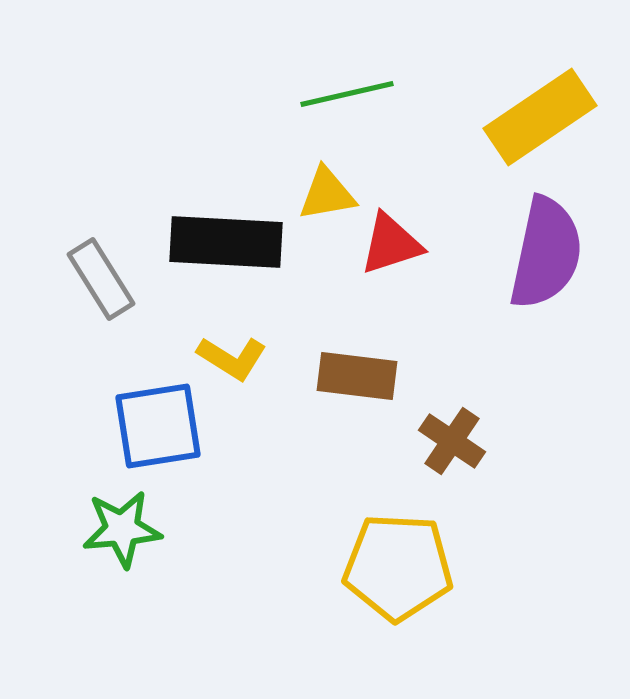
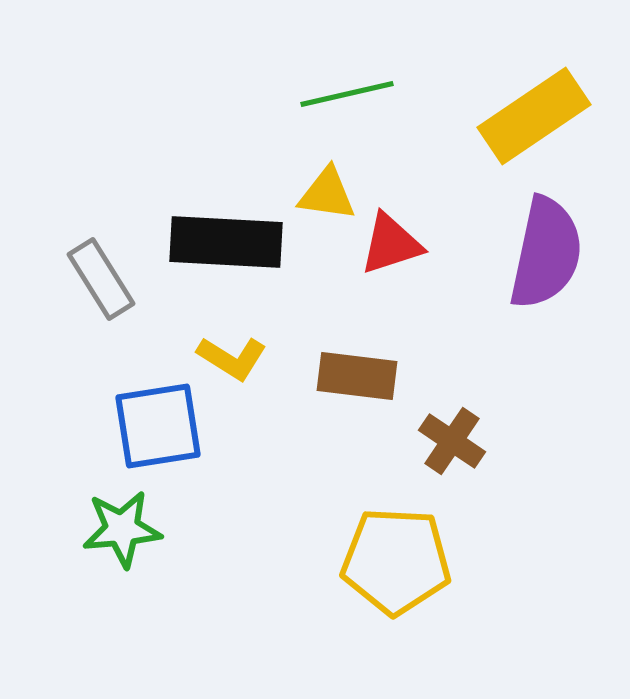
yellow rectangle: moved 6 px left, 1 px up
yellow triangle: rotated 18 degrees clockwise
yellow pentagon: moved 2 px left, 6 px up
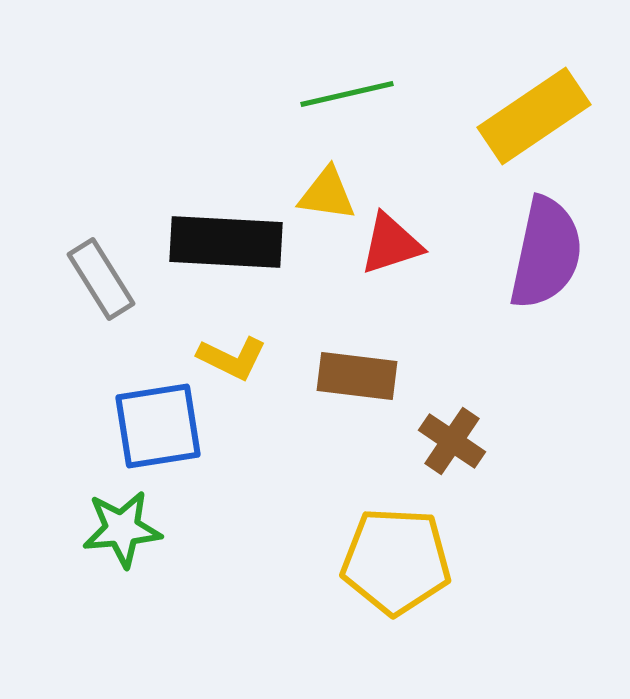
yellow L-shape: rotated 6 degrees counterclockwise
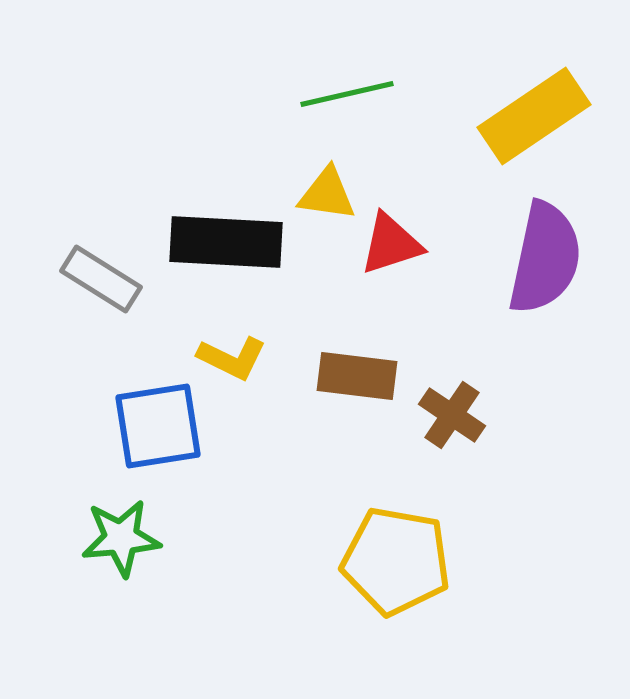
purple semicircle: moved 1 px left, 5 px down
gray rectangle: rotated 26 degrees counterclockwise
brown cross: moved 26 px up
green star: moved 1 px left, 9 px down
yellow pentagon: rotated 7 degrees clockwise
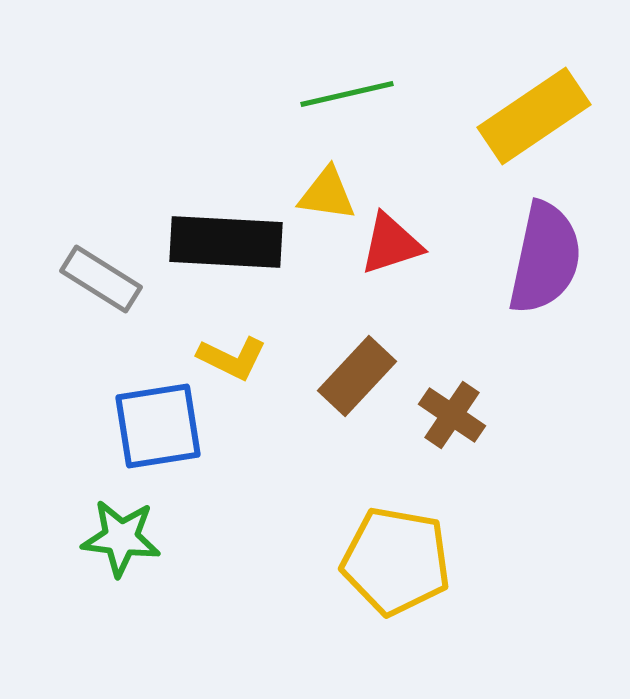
brown rectangle: rotated 54 degrees counterclockwise
green star: rotated 12 degrees clockwise
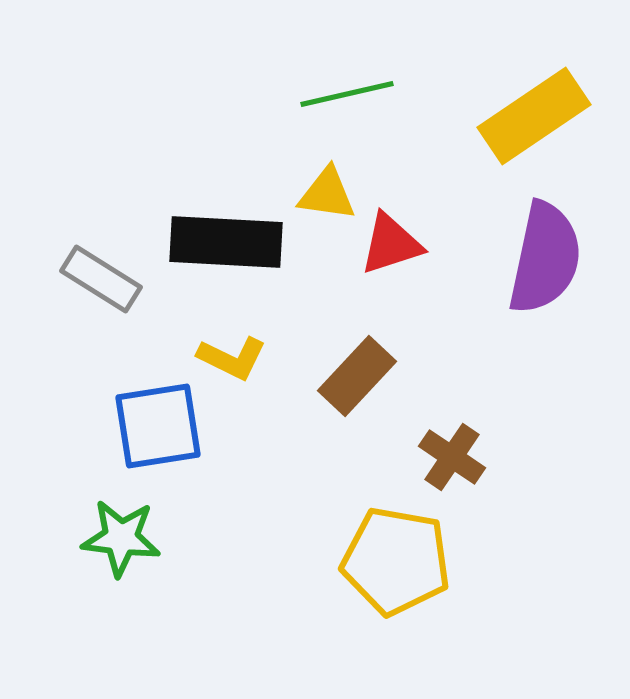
brown cross: moved 42 px down
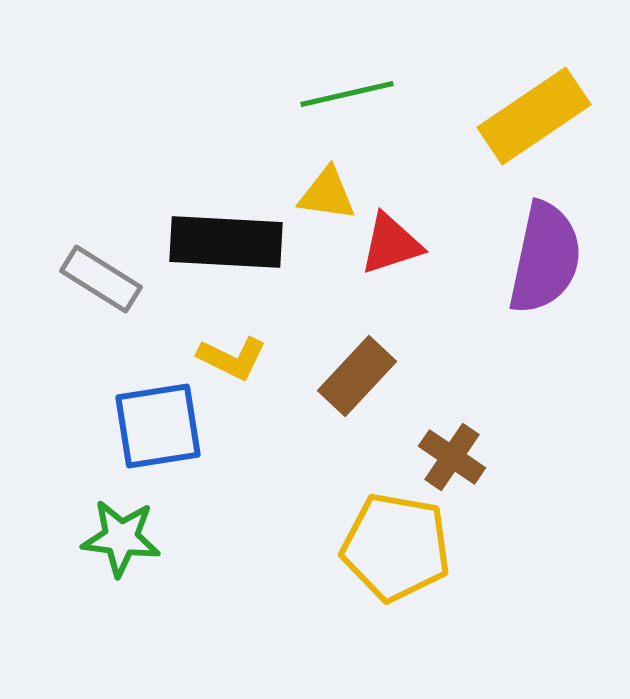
yellow pentagon: moved 14 px up
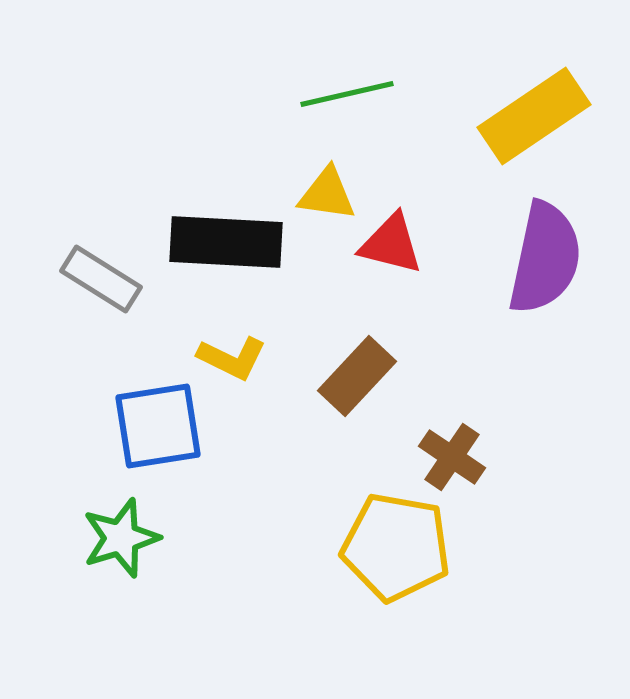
red triangle: rotated 32 degrees clockwise
green star: rotated 24 degrees counterclockwise
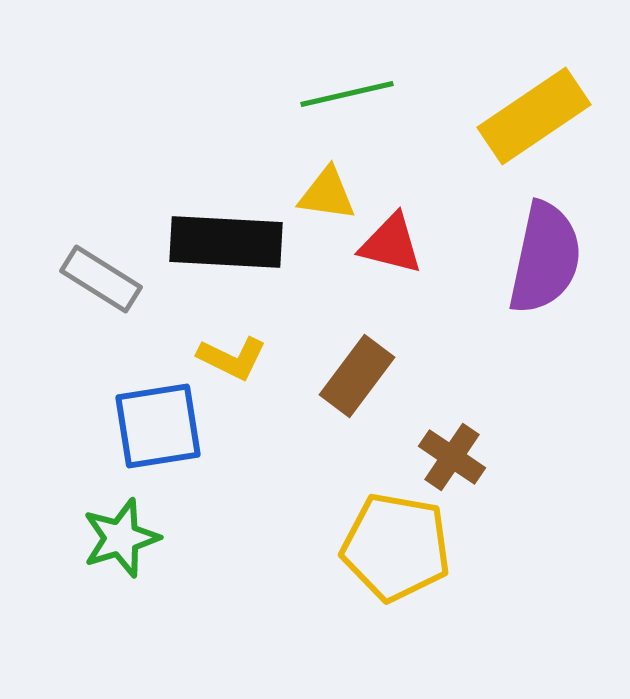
brown rectangle: rotated 6 degrees counterclockwise
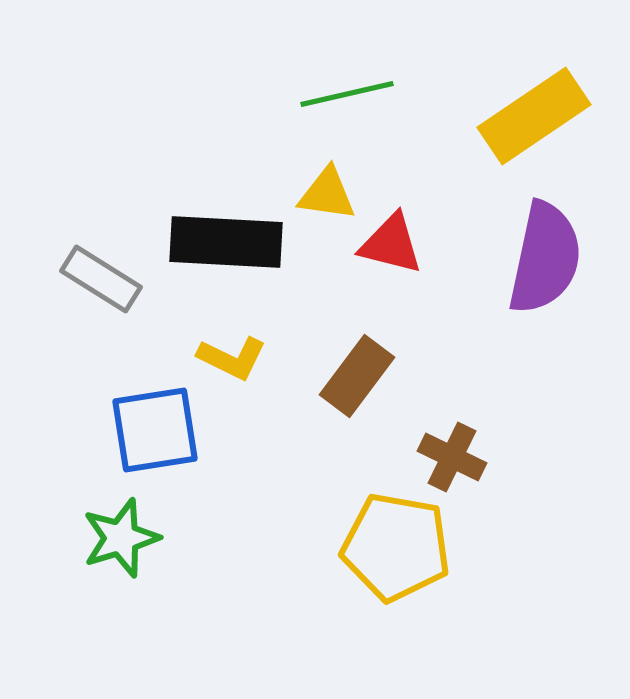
blue square: moved 3 px left, 4 px down
brown cross: rotated 8 degrees counterclockwise
